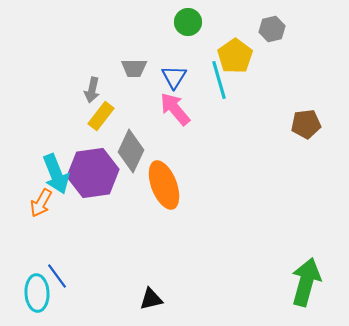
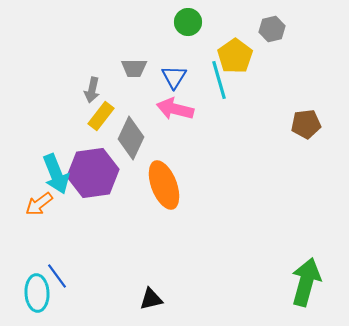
pink arrow: rotated 36 degrees counterclockwise
gray diamond: moved 13 px up
orange arrow: moved 2 px left, 1 px down; rotated 24 degrees clockwise
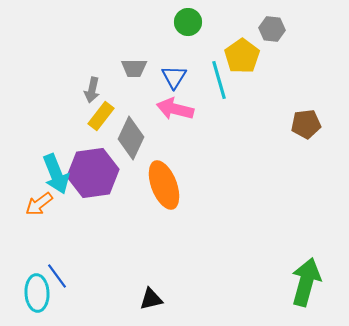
gray hexagon: rotated 20 degrees clockwise
yellow pentagon: moved 7 px right
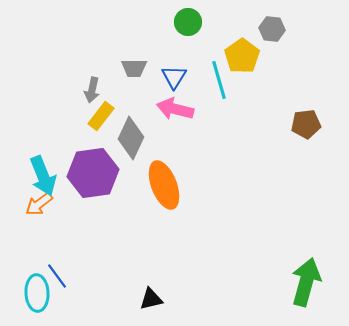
cyan arrow: moved 13 px left, 2 px down
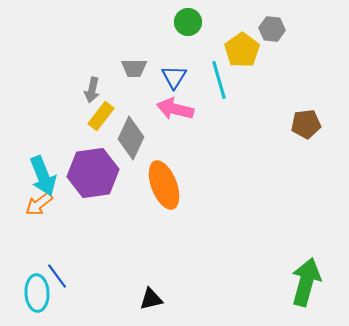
yellow pentagon: moved 6 px up
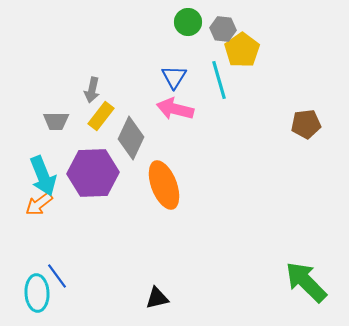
gray hexagon: moved 49 px left
gray trapezoid: moved 78 px left, 53 px down
purple hexagon: rotated 6 degrees clockwise
green arrow: rotated 60 degrees counterclockwise
black triangle: moved 6 px right, 1 px up
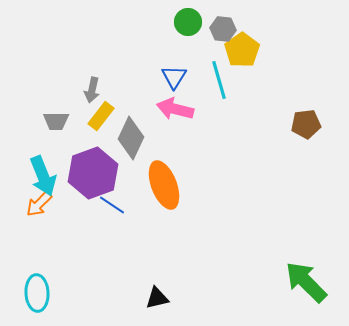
purple hexagon: rotated 18 degrees counterclockwise
orange arrow: rotated 8 degrees counterclockwise
blue line: moved 55 px right, 71 px up; rotated 20 degrees counterclockwise
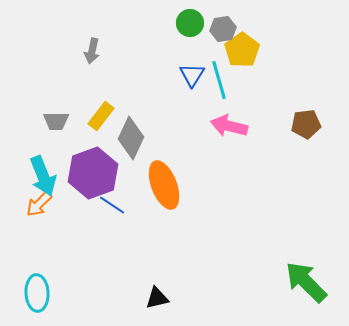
green circle: moved 2 px right, 1 px down
gray hexagon: rotated 15 degrees counterclockwise
blue triangle: moved 18 px right, 2 px up
gray arrow: moved 39 px up
pink arrow: moved 54 px right, 17 px down
